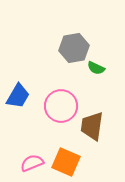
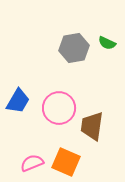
green semicircle: moved 11 px right, 25 px up
blue trapezoid: moved 5 px down
pink circle: moved 2 px left, 2 px down
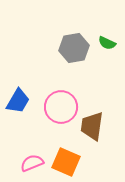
pink circle: moved 2 px right, 1 px up
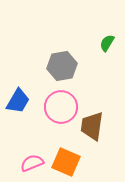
green semicircle: rotated 96 degrees clockwise
gray hexagon: moved 12 px left, 18 px down
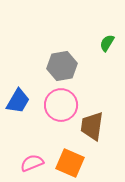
pink circle: moved 2 px up
orange square: moved 4 px right, 1 px down
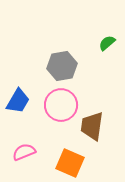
green semicircle: rotated 18 degrees clockwise
pink semicircle: moved 8 px left, 11 px up
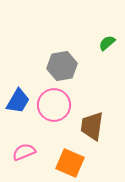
pink circle: moved 7 px left
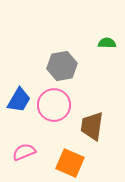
green semicircle: rotated 42 degrees clockwise
blue trapezoid: moved 1 px right, 1 px up
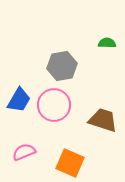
brown trapezoid: moved 11 px right, 6 px up; rotated 100 degrees clockwise
